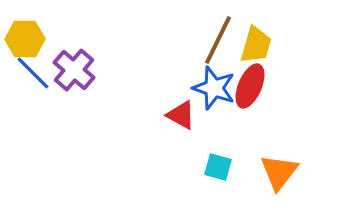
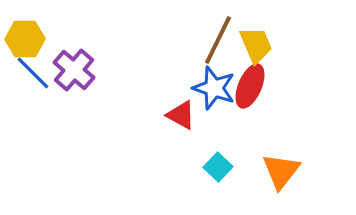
yellow trapezoid: rotated 39 degrees counterclockwise
cyan square: rotated 28 degrees clockwise
orange triangle: moved 2 px right, 1 px up
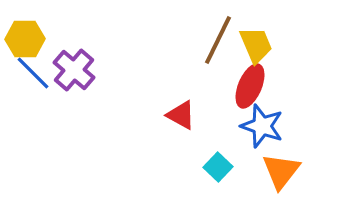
blue star: moved 48 px right, 38 px down
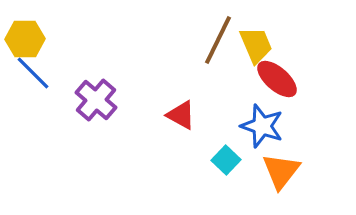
purple cross: moved 22 px right, 30 px down
red ellipse: moved 27 px right, 7 px up; rotated 72 degrees counterclockwise
cyan square: moved 8 px right, 7 px up
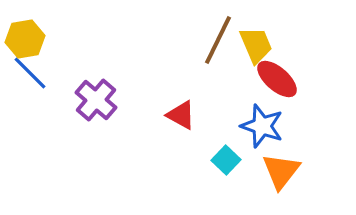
yellow hexagon: rotated 9 degrees counterclockwise
blue line: moved 3 px left
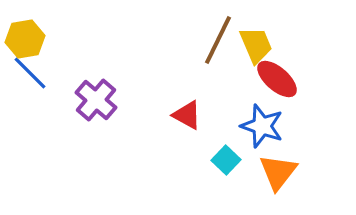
red triangle: moved 6 px right
orange triangle: moved 3 px left, 1 px down
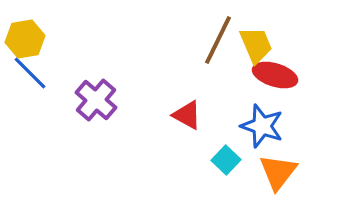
red ellipse: moved 2 px left, 4 px up; rotated 24 degrees counterclockwise
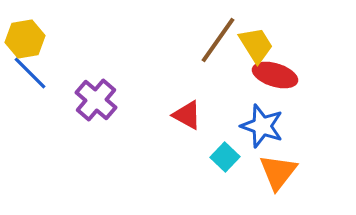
brown line: rotated 9 degrees clockwise
yellow trapezoid: rotated 9 degrees counterclockwise
cyan square: moved 1 px left, 3 px up
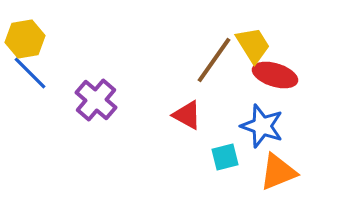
brown line: moved 4 px left, 20 px down
yellow trapezoid: moved 3 px left
cyan square: rotated 32 degrees clockwise
orange triangle: rotated 30 degrees clockwise
